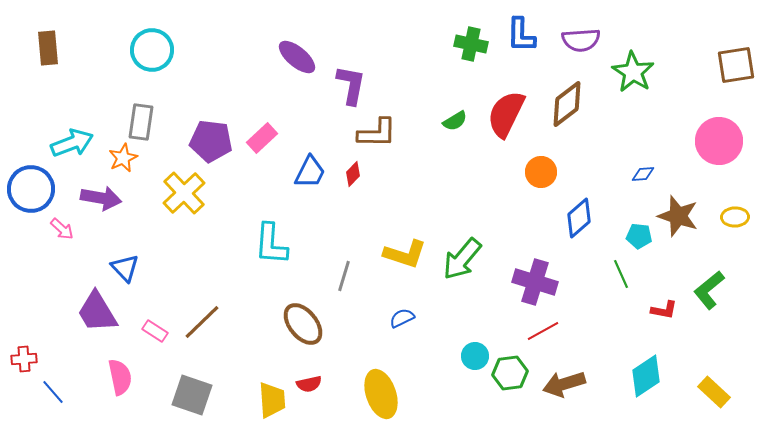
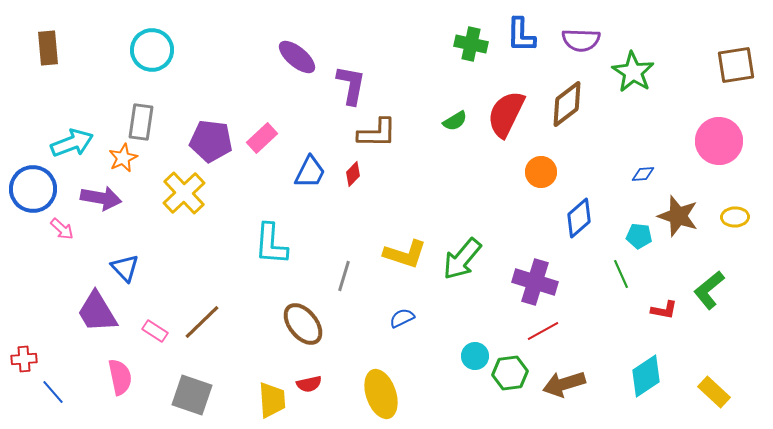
purple semicircle at (581, 40): rotated 6 degrees clockwise
blue circle at (31, 189): moved 2 px right
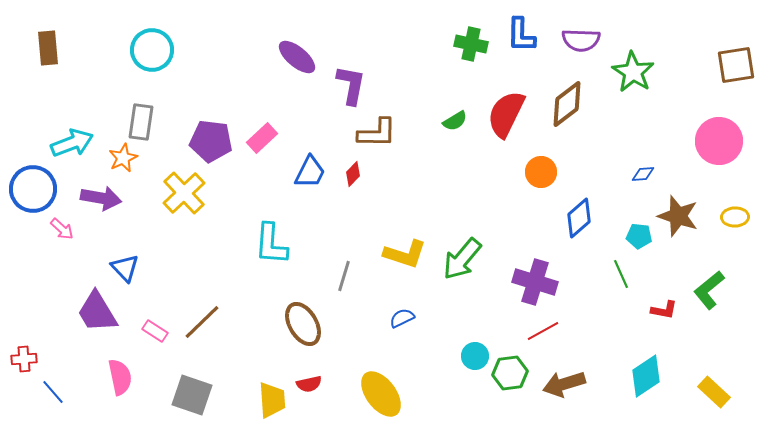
brown ellipse at (303, 324): rotated 9 degrees clockwise
yellow ellipse at (381, 394): rotated 18 degrees counterclockwise
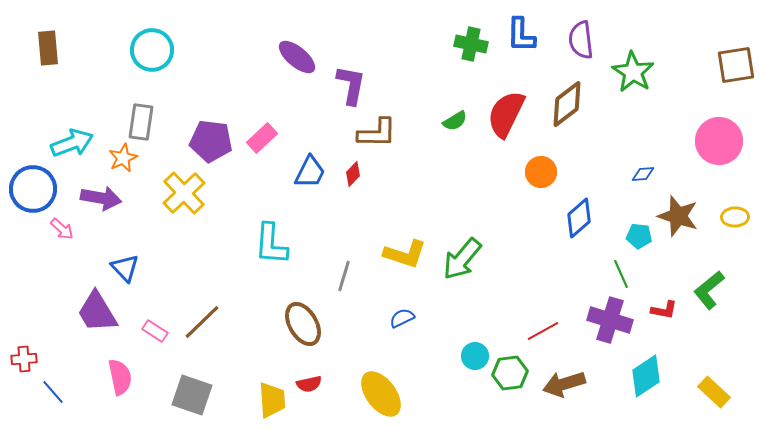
purple semicircle at (581, 40): rotated 81 degrees clockwise
purple cross at (535, 282): moved 75 px right, 38 px down
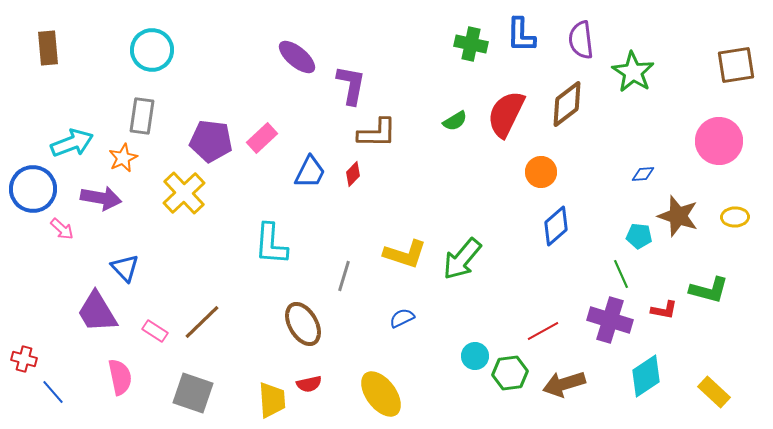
gray rectangle at (141, 122): moved 1 px right, 6 px up
blue diamond at (579, 218): moved 23 px left, 8 px down
green L-shape at (709, 290): rotated 126 degrees counterclockwise
red cross at (24, 359): rotated 20 degrees clockwise
gray square at (192, 395): moved 1 px right, 2 px up
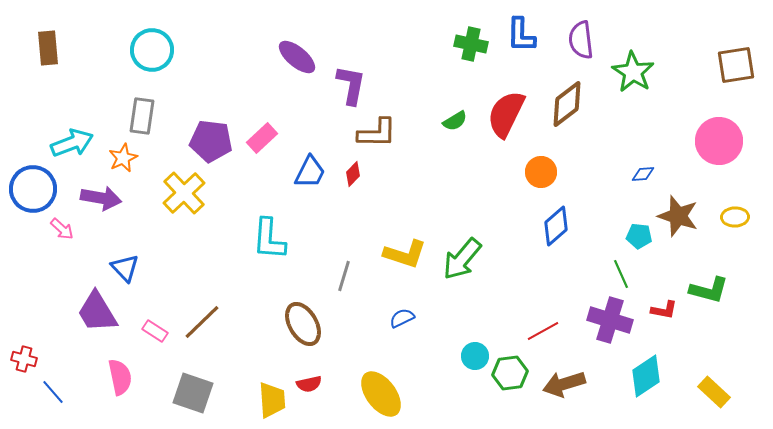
cyan L-shape at (271, 244): moved 2 px left, 5 px up
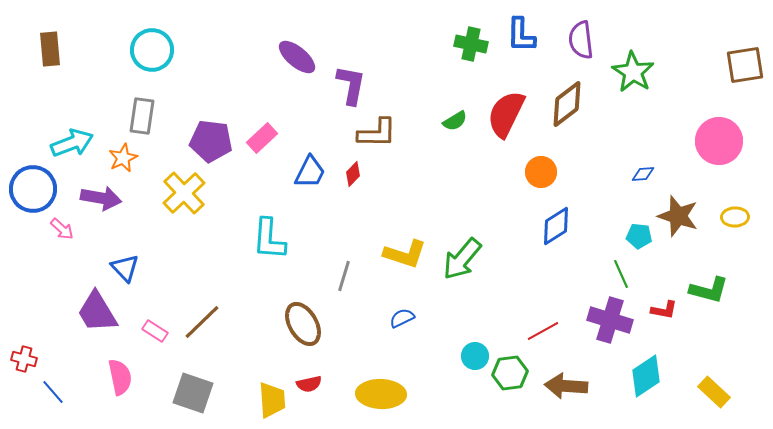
brown rectangle at (48, 48): moved 2 px right, 1 px down
brown square at (736, 65): moved 9 px right
blue diamond at (556, 226): rotated 9 degrees clockwise
brown arrow at (564, 384): moved 2 px right, 2 px down; rotated 21 degrees clockwise
yellow ellipse at (381, 394): rotated 51 degrees counterclockwise
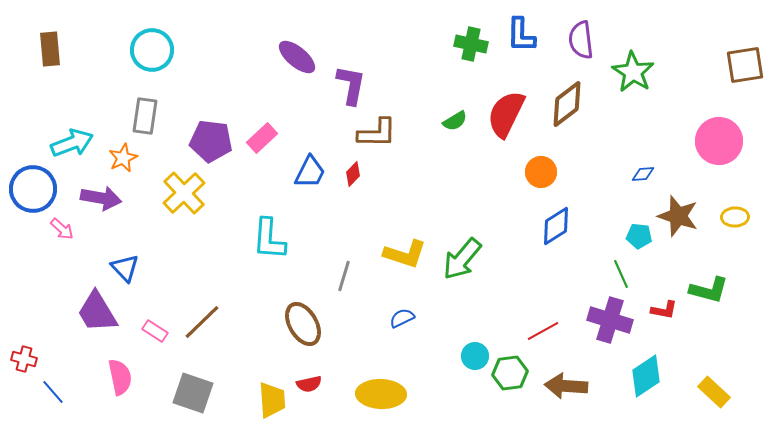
gray rectangle at (142, 116): moved 3 px right
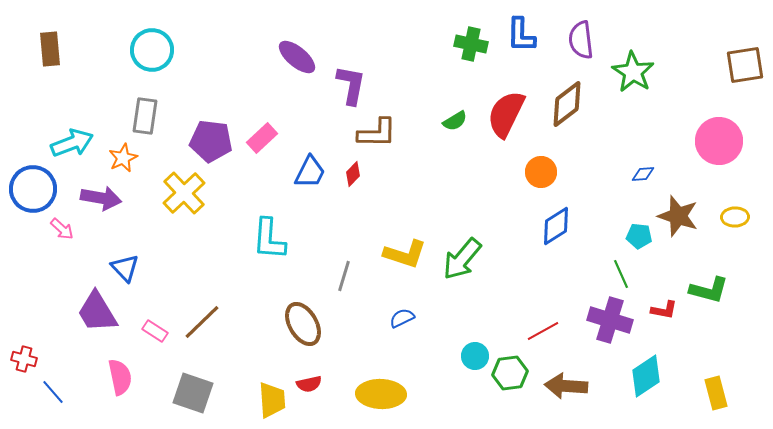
yellow rectangle at (714, 392): moved 2 px right, 1 px down; rotated 32 degrees clockwise
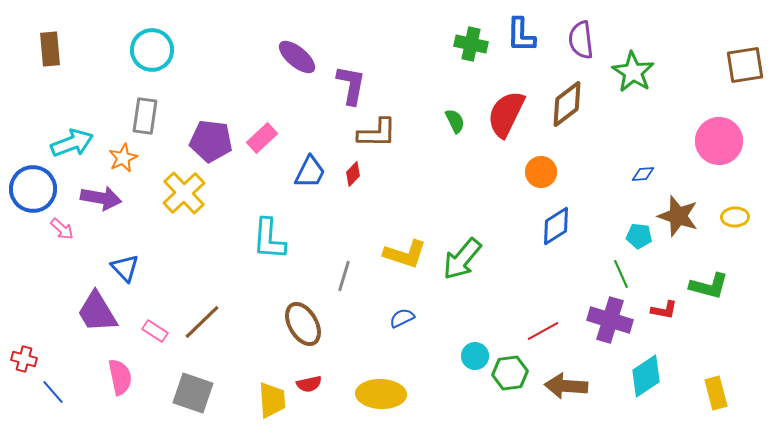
green semicircle at (455, 121): rotated 85 degrees counterclockwise
green L-shape at (709, 290): moved 4 px up
